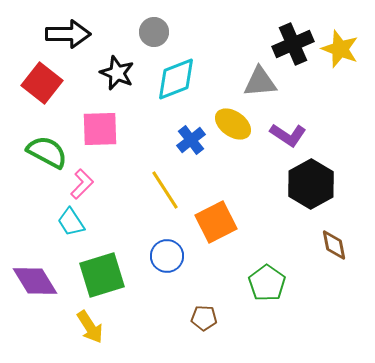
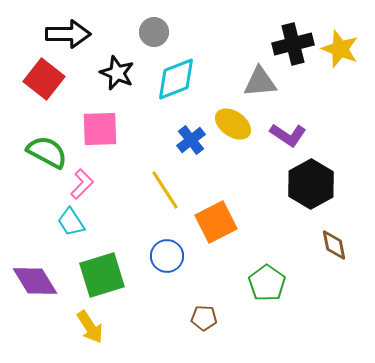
black cross: rotated 9 degrees clockwise
red square: moved 2 px right, 4 px up
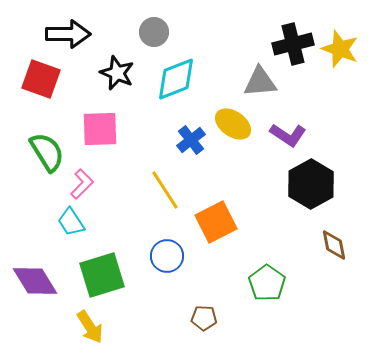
red square: moved 3 px left; rotated 18 degrees counterclockwise
green semicircle: rotated 30 degrees clockwise
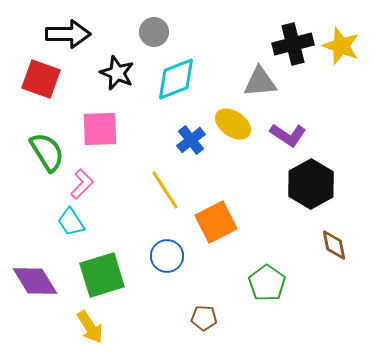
yellow star: moved 1 px right, 3 px up
